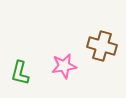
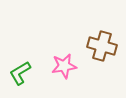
green L-shape: rotated 45 degrees clockwise
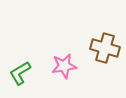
brown cross: moved 3 px right, 2 px down
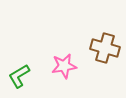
green L-shape: moved 1 px left, 3 px down
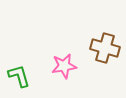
green L-shape: rotated 105 degrees clockwise
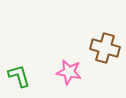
pink star: moved 5 px right, 6 px down; rotated 20 degrees clockwise
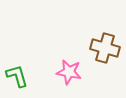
green L-shape: moved 2 px left
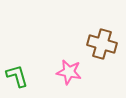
brown cross: moved 3 px left, 4 px up
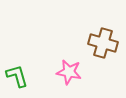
brown cross: moved 1 px right, 1 px up
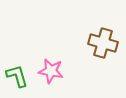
pink star: moved 18 px left, 1 px up
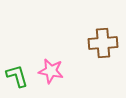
brown cross: rotated 20 degrees counterclockwise
